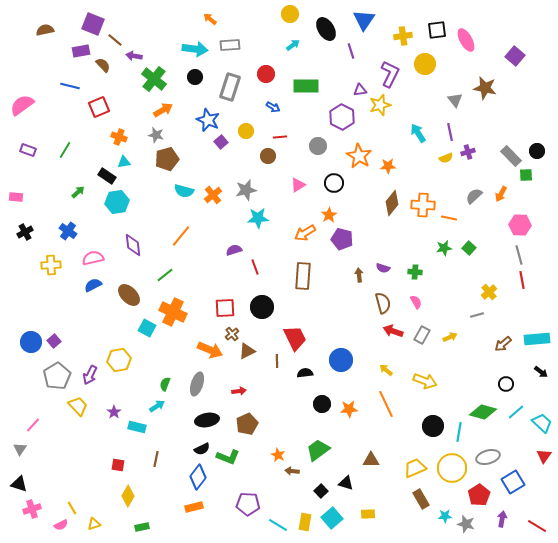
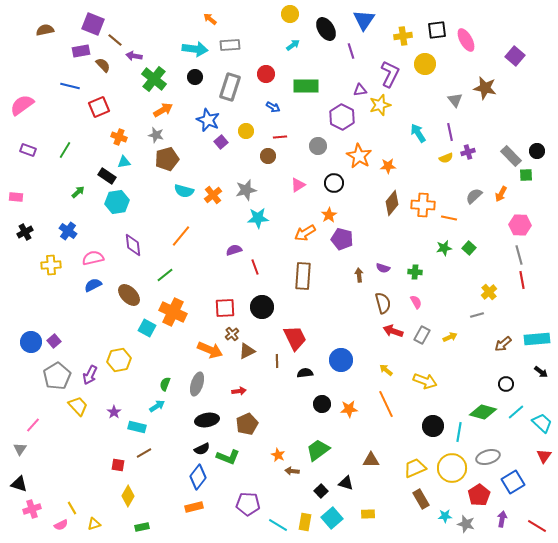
brown line at (156, 459): moved 12 px left, 6 px up; rotated 49 degrees clockwise
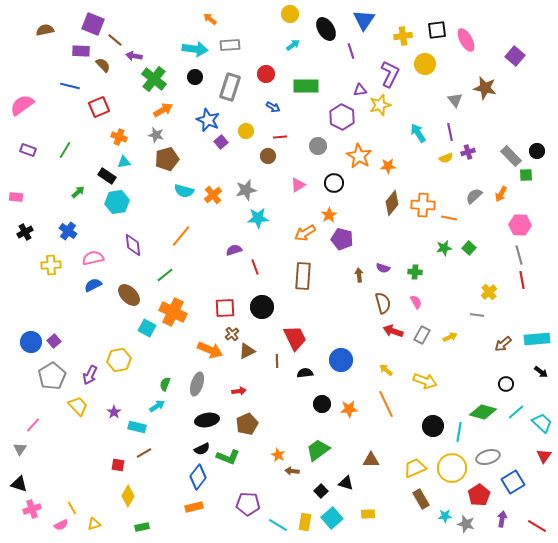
purple rectangle at (81, 51): rotated 12 degrees clockwise
gray line at (477, 315): rotated 24 degrees clockwise
gray pentagon at (57, 376): moved 5 px left
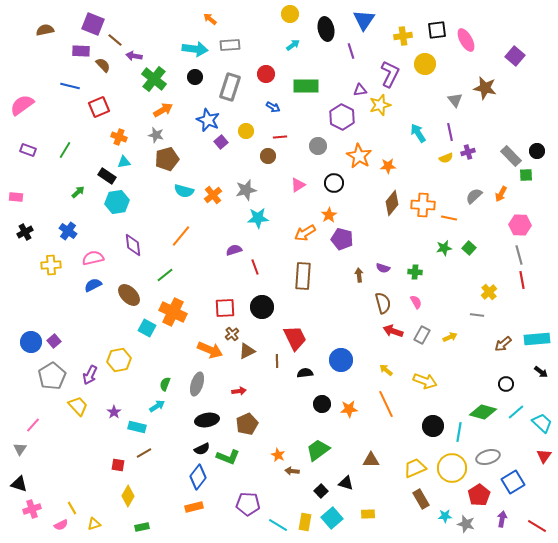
black ellipse at (326, 29): rotated 20 degrees clockwise
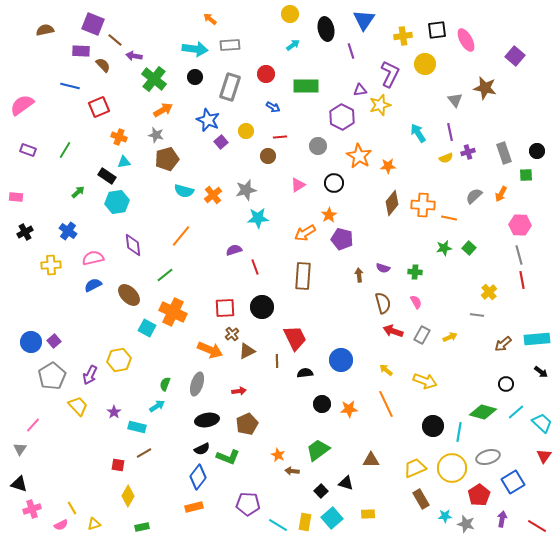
gray rectangle at (511, 156): moved 7 px left, 3 px up; rotated 25 degrees clockwise
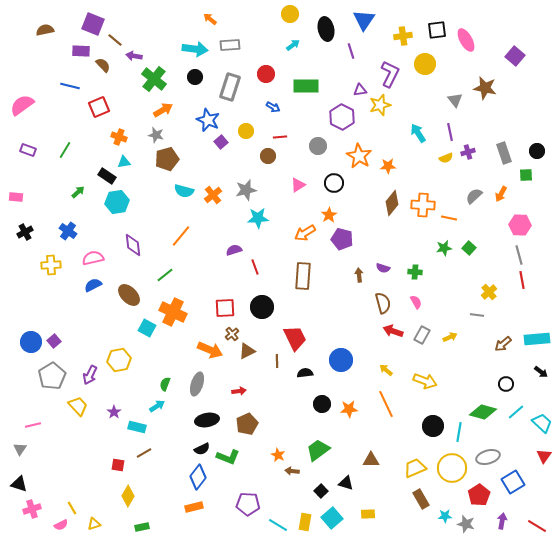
pink line at (33, 425): rotated 35 degrees clockwise
purple arrow at (502, 519): moved 2 px down
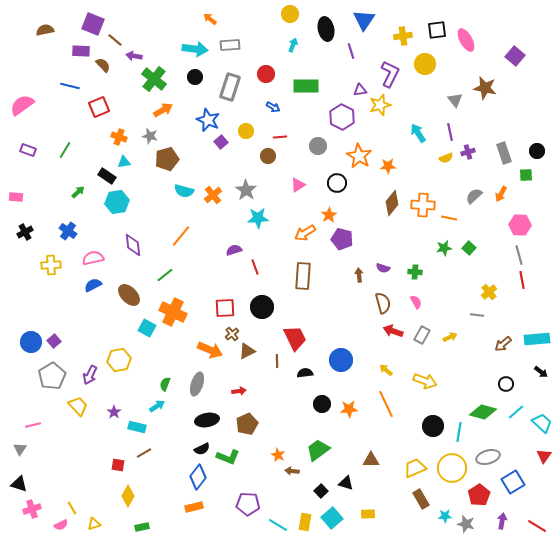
cyan arrow at (293, 45): rotated 32 degrees counterclockwise
gray star at (156, 135): moved 6 px left, 1 px down
black circle at (334, 183): moved 3 px right
gray star at (246, 190): rotated 25 degrees counterclockwise
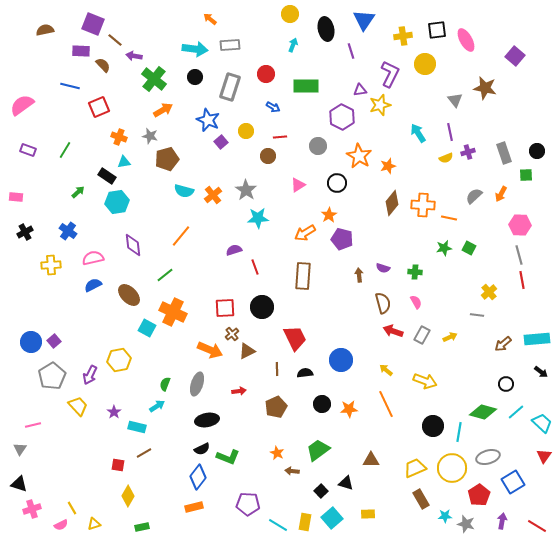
orange star at (388, 166): rotated 14 degrees counterclockwise
green square at (469, 248): rotated 16 degrees counterclockwise
brown line at (277, 361): moved 8 px down
brown pentagon at (247, 424): moved 29 px right, 17 px up
orange star at (278, 455): moved 1 px left, 2 px up
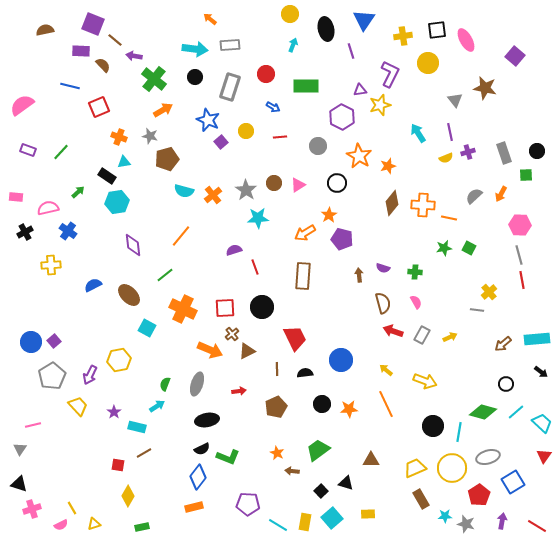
yellow circle at (425, 64): moved 3 px right, 1 px up
green line at (65, 150): moved 4 px left, 2 px down; rotated 12 degrees clockwise
brown circle at (268, 156): moved 6 px right, 27 px down
pink semicircle at (93, 258): moved 45 px left, 50 px up
orange cross at (173, 312): moved 10 px right, 3 px up
gray line at (477, 315): moved 5 px up
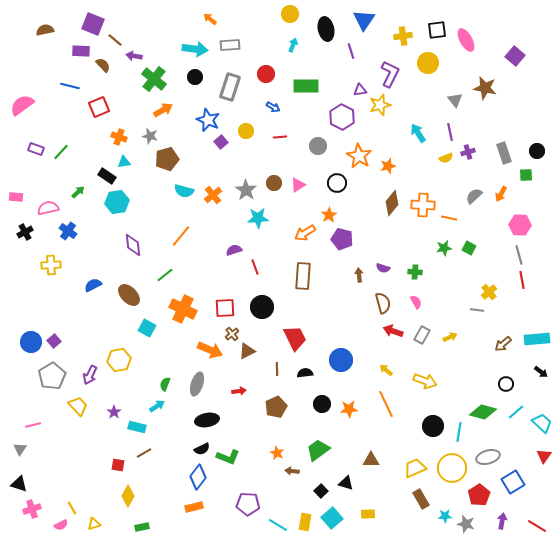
purple rectangle at (28, 150): moved 8 px right, 1 px up
